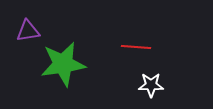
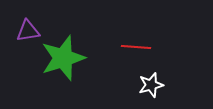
green star: moved 6 px up; rotated 9 degrees counterclockwise
white star: rotated 15 degrees counterclockwise
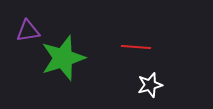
white star: moved 1 px left
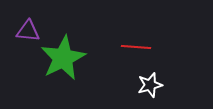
purple triangle: rotated 15 degrees clockwise
green star: rotated 9 degrees counterclockwise
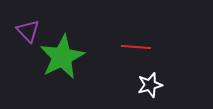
purple triangle: rotated 40 degrees clockwise
green star: moved 1 px left, 1 px up
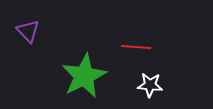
green star: moved 22 px right, 19 px down
white star: rotated 20 degrees clockwise
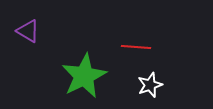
purple triangle: rotated 15 degrees counterclockwise
white star: rotated 25 degrees counterclockwise
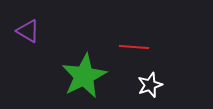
red line: moved 2 px left
